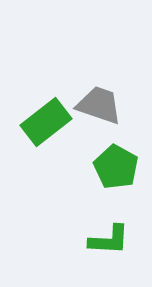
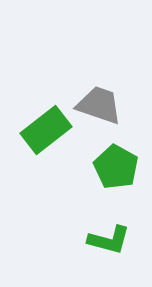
green rectangle: moved 8 px down
green L-shape: rotated 12 degrees clockwise
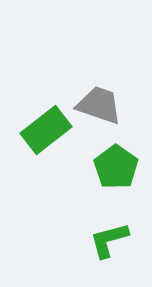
green pentagon: rotated 6 degrees clockwise
green L-shape: rotated 150 degrees clockwise
